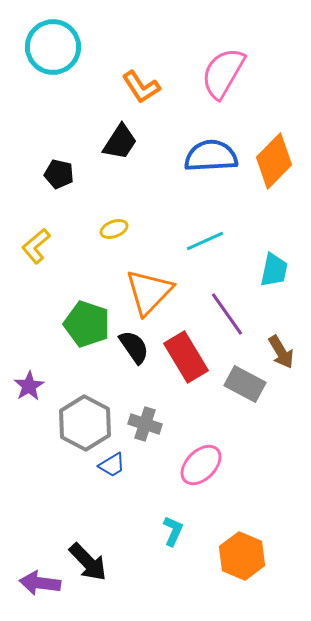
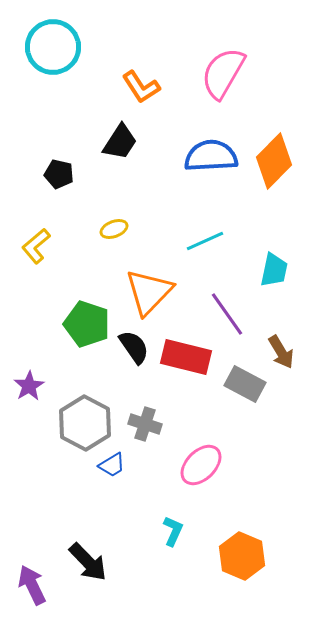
red rectangle: rotated 45 degrees counterclockwise
purple arrow: moved 8 px left, 2 px down; rotated 57 degrees clockwise
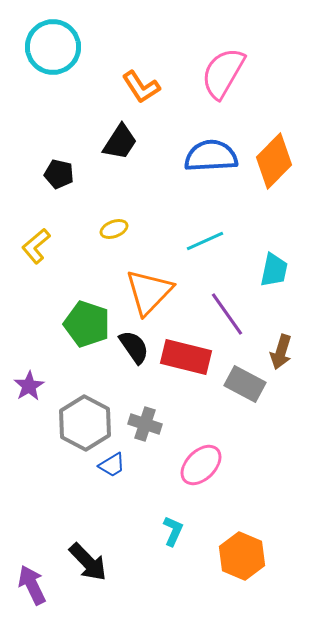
brown arrow: rotated 48 degrees clockwise
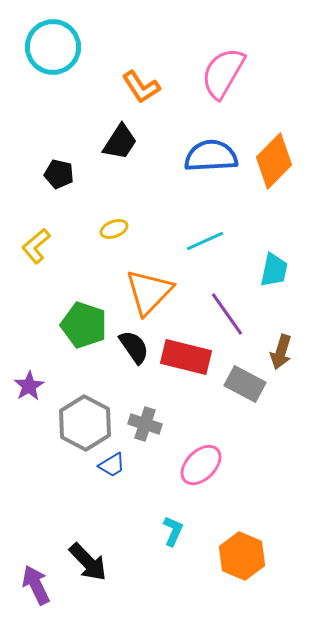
green pentagon: moved 3 px left, 1 px down
purple arrow: moved 4 px right
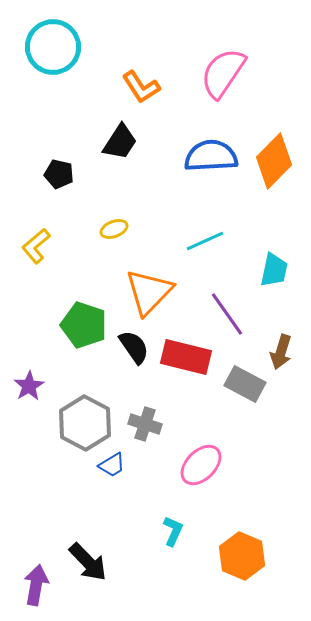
pink semicircle: rotated 4 degrees clockwise
purple arrow: rotated 36 degrees clockwise
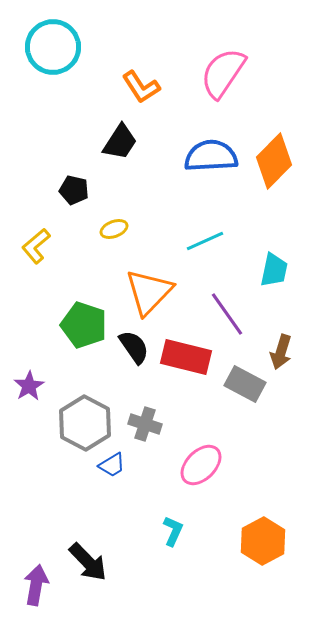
black pentagon: moved 15 px right, 16 px down
orange hexagon: moved 21 px right, 15 px up; rotated 9 degrees clockwise
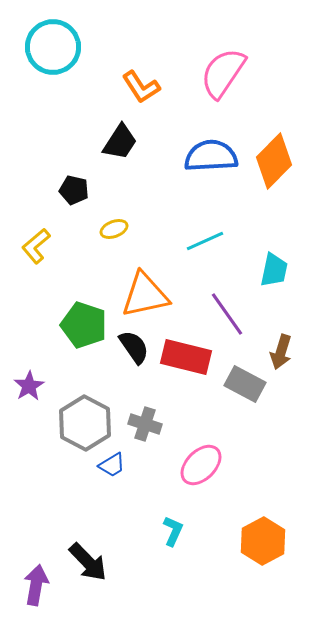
orange triangle: moved 4 px left, 3 px down; rotated 34 degrees clockwise
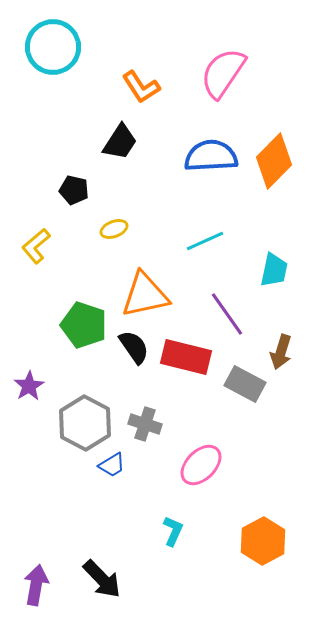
black arrow: moved 14 px right, 17 px down
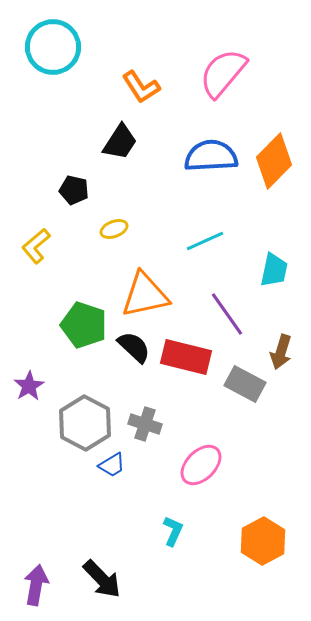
pink semicircle: rotated 6 degrees clockwise
black semicircle: rotated 12 degrees counterclockwise
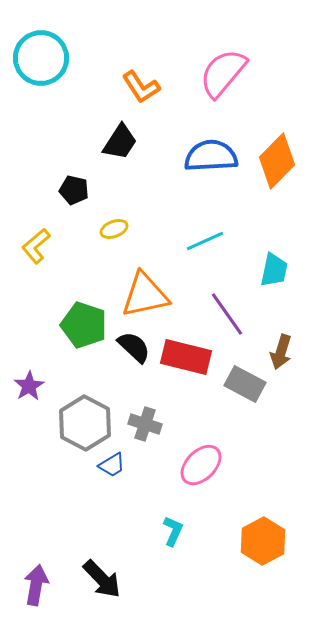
cyan circle: moved 12 px left, 11 px down
orange diamond: moved 3 px right
